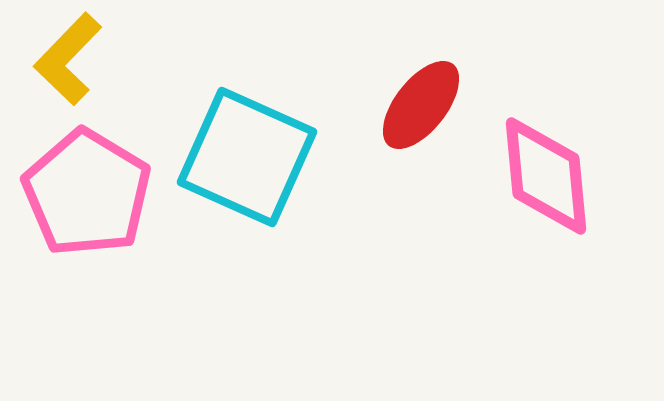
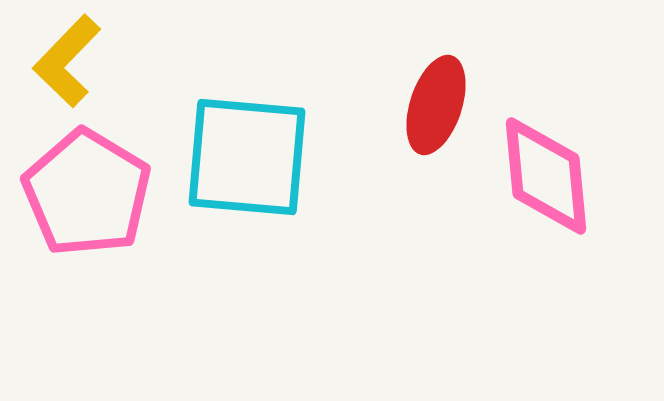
yellow L-shape: moved 1 px left, 2 px down
red ellipse: moved 15 px right; rotated 20 degrees counterclockwise
cyan square: rotated 19 degrees counterclockwise
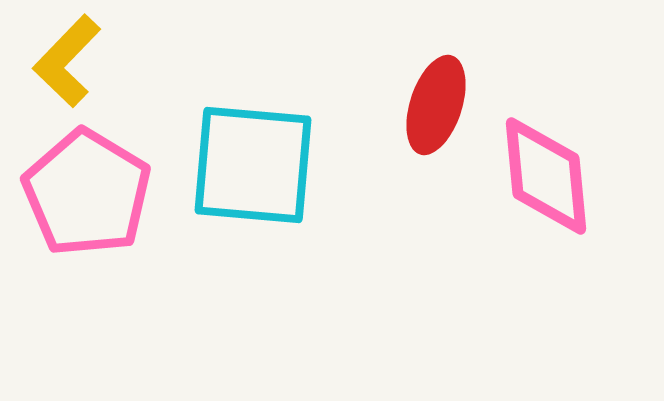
cyan square: moved 6 px right, 8 px down
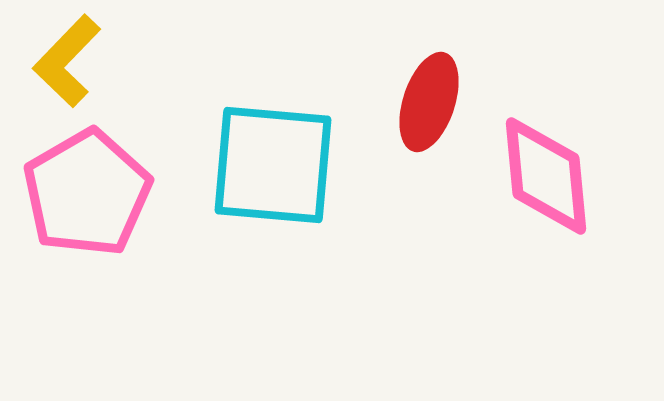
red ellipse: moved 7 px left, 3 px up
cyan square: moved 20 px right
pink pentagon: rotated 11 degrees clockwise
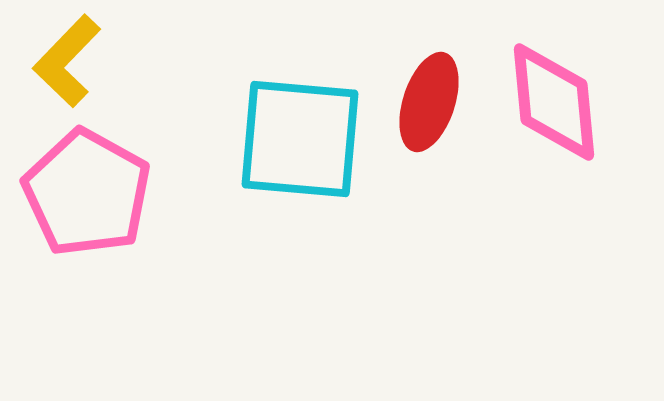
cyan square: moved 27 px right, 26 px up
pink diamond: moved 8 px right, 74 px up
pink pentagon: rotated 13 degrees counterclockwise
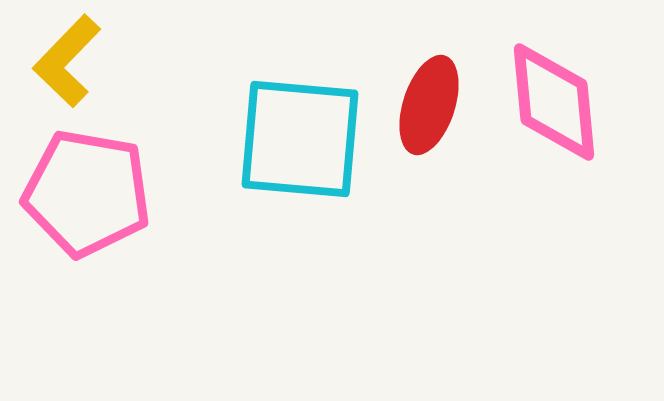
red ellipse: moved 3 px down
pink pentagon: rotated 19 degrees counterclockwise
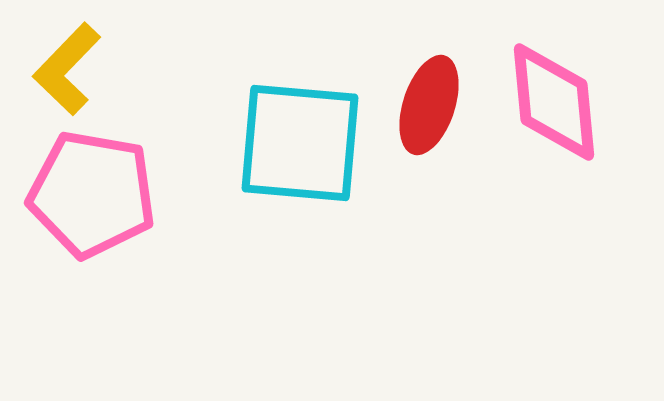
yellow L-shape: moved 8 px down
cyan square: moved 4 px down
pink pentagon: moved 5 px right, 1 px down
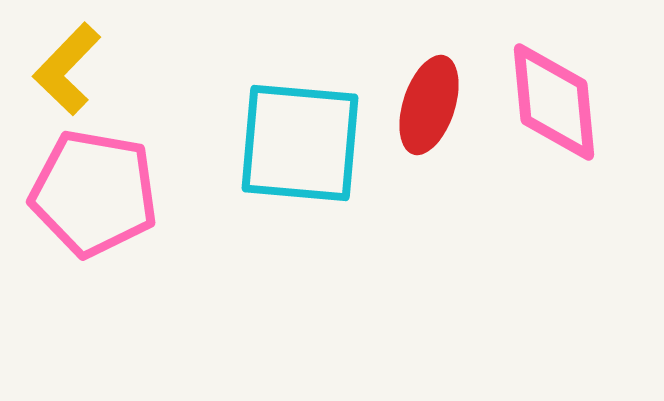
pink pentagon: moved 2 px right, 1 px up
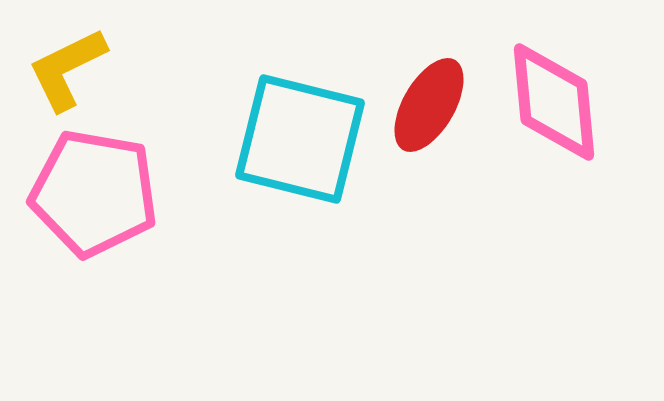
yellow L-shape: rotated 20 degrees clockwise
red ellipse: rotated 12 degrees clockwise
cyan square: moved 4 px up; rotated 9 degrees clockwise
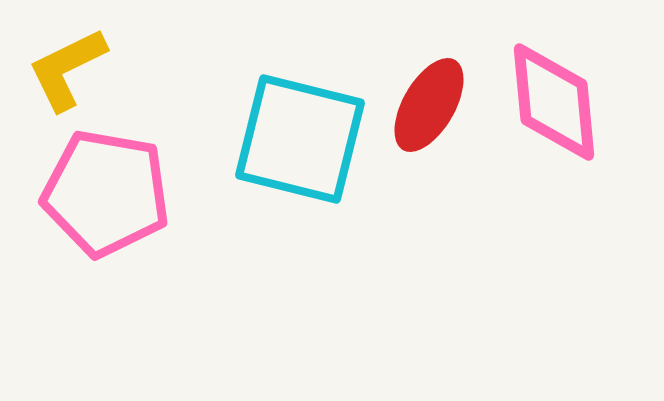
pink pentagon: moved 12 px right
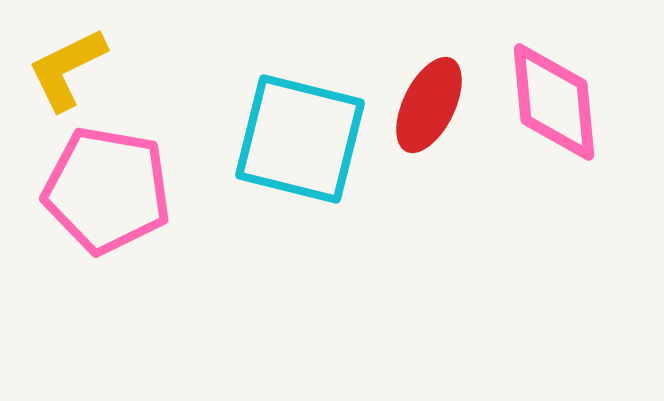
red ellipse: rotated 4 degrees counterclockwise
pink pentagon: moved 1 px right, 3 px up
